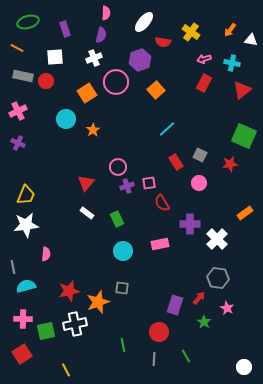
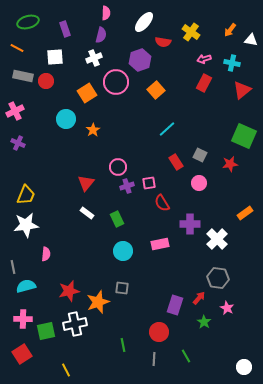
pink cross at (18, 111): moved 3 px left
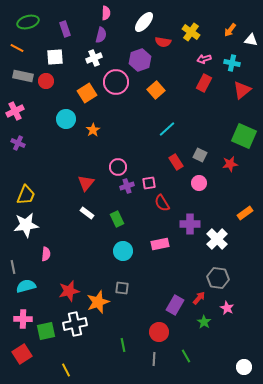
purple rectangle at (175, 305): rotated 12 degrees clockwise
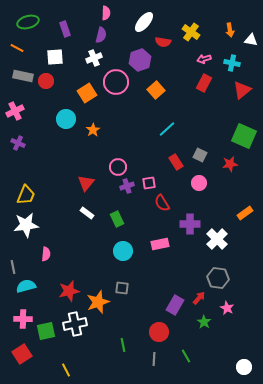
orange arrow at (230, 30): rotated 48 degrees counterclockwise
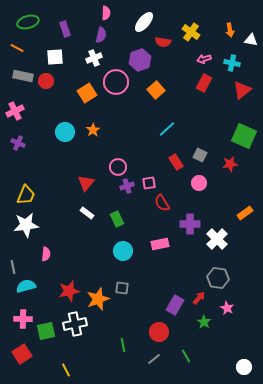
cyan circle at (66, 119): moved 1 px left, 13 px down
orange star at (98, 302): moved 3 px up
gray line at (154, 359): rotated 48 degrees clockwise
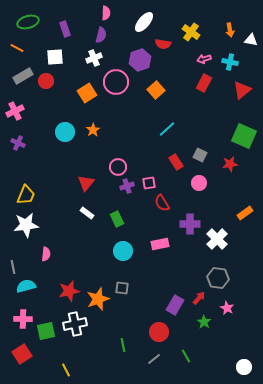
red semicircle at (163, 42): moved 2 px down
cyan cross at (232, 63): moved 2 px left, 1 px up
gray rectangle at (23, 76): rotated 42 degrees counterclockwise
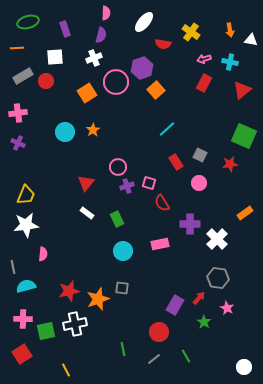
orange line at (17, 48): rotated 32 degrees counterclockwise
purple hexagon at (140, 60): moved 2 px right, 8 px down
pink cross at (15, 111): moved 3 px right, 2 px down; rotated 18 degrees clockwise
pink square at (149, 183): rotated 24 degrees clockwise
pink semicircle at (46, 254): moved 3 px left
green line at (123, 345): moved 4 px down
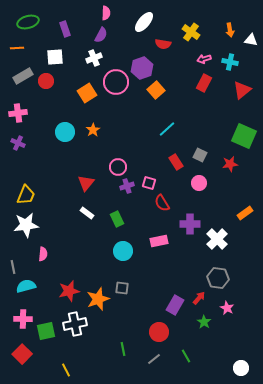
purple semicircle at (101, 35): rotated 14 degrees clockwise
pink rectangle at (160, 244): moved 1 px left, 3 px up
red square at (22, 354): rotated 12 degrees counterclockwise
white circle at (244, 367): moved 3 px left, 1 px down
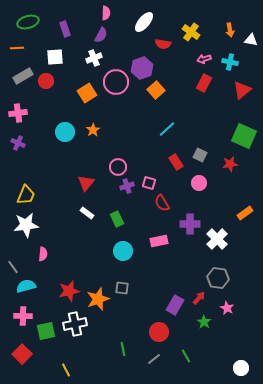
gray line at (13, 267): rotated 24 degrees counterclockwise
pink cross at (23, 319): moved 3 px up
